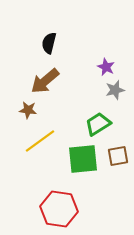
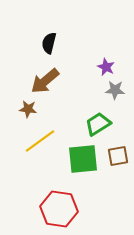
gray star: rotated 18 degrees clockwise
brown star: moved 1 px up
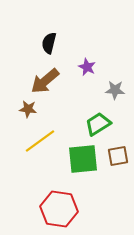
purple star: moved 19 px left
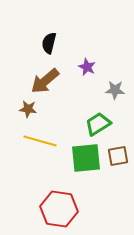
yellow line: rotated 52 degrees clockwise
green square: moved 3 px right, 1 px up
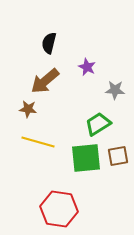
yellow line: moved 2 px left, 1 px down
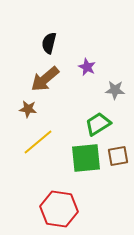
brown arrow: moved 2 px up
yellow line: rotated 56 degrees counterclockwise
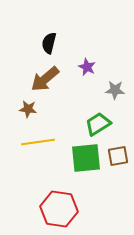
yellow line: rotated 32 degrees clockwise
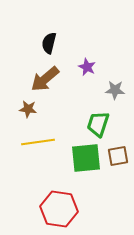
green trapezoid: rotated 40 degrees counterclockwise
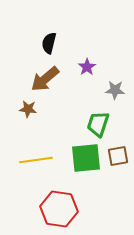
purple star: rotated 12 degrees clockwise
yellow line: moved 2 px left, 18 px down
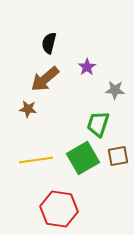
green square: moved 3 px left; rotated 24 degrees counterclockwise
